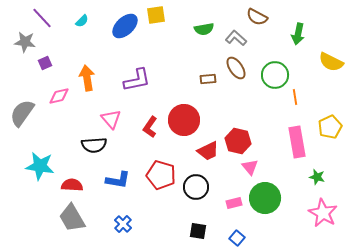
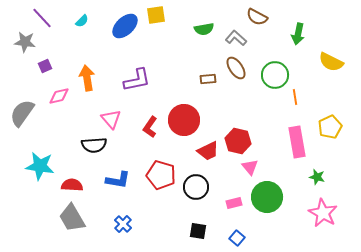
purple square at (45, 63): moved 3 px down
green circle at (265, 198): moved 2 px right, 1 px up
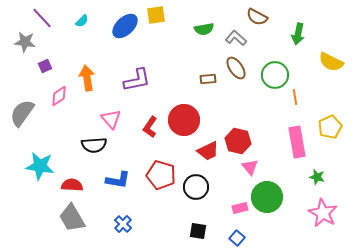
pink diamond at (59, 96): rotated 20 degrees counterclockwise
pink rectangle at (234, 203): moved 6 px right, 5 px down
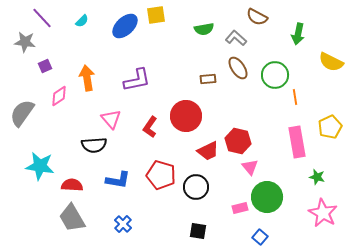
brown ellipse at (236, 68): moved 2 px right
red circle at (184, 120): moved 2 px right, 4 px up
blue square at (237, 238): moved 23 px right, 1 px up
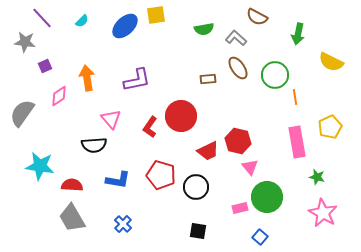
red circle at (186, 116): moved 5 px left
